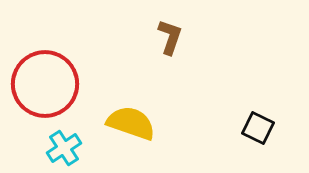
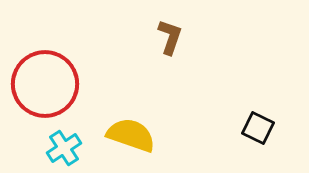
yellow semicircle: moved 12 px down
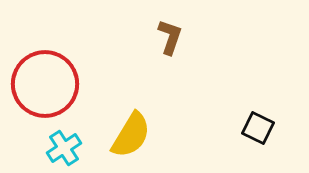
yellow semicircle: rotated 102 degrees clockwise
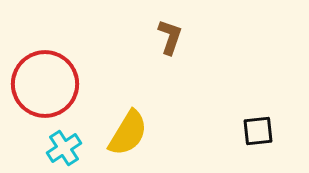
black square: moved 3 px down; rotated 32 degrees counterclockwise
yellow semicircle: moved 3 px left, 2 px up
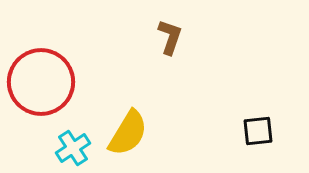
red circle: moved 4 px left, 2 px up
cyan cross: moved 9 px right
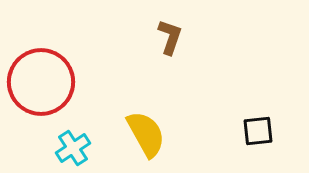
yellow semicircle: moved 18 px right, 1 px down; rotated 60 degrees counterclockwise
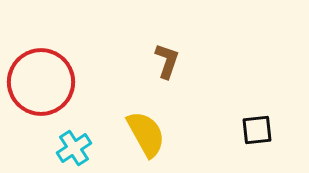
brown L-shape: moved 3 px left, 24 px down
black square: moved 1 px left, 1 px up
cyan cross: moved 1 px right
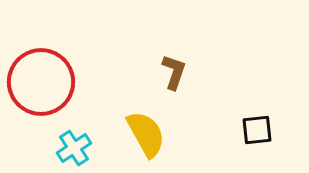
brown L-shape: moved 7 px right, 11 px down
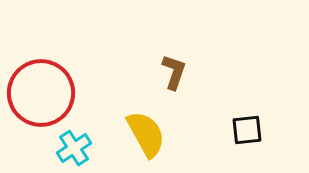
red circle: moved 11 px down
black square: moved 10 px left
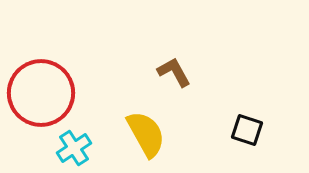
brown L-shape: rotated 48 degrees counterclockwise
black square: rotated 24 degrees clockwise
